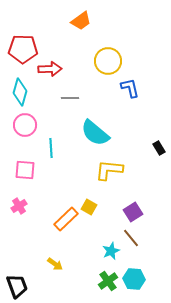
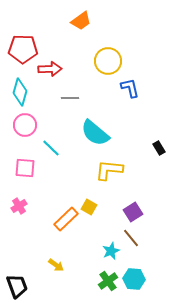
cyan line: rotated 42 degrees counterclockwise
pink square: moved 2 px up
yellow arrow: moved 1 px right, 1 px down
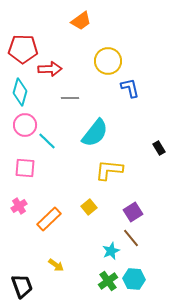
cyan semicircle: rotated 92 degrees counterclockwise
cyan line: moved 4 px left, 7 px up
yellow square: rotated 21 degrees clockwise
orange rectangle: moved 17 px left
black trapezoid: moved 5 px right
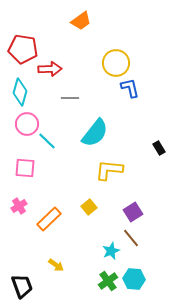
red pentagon: rotated 8 degrees clockwise
yellow circle: moved 8 px right, 2 px down
pink circle: moved 2 px right, 1 px up
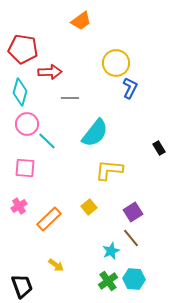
red arrow: moved 3 px down
blue L-shape: rotated 40 degrees clockwise
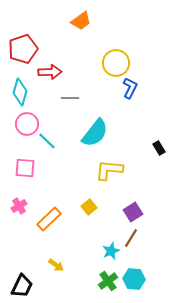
red pentagon: rotated 28 degrees counterclockwise
brown line: rotated 72 degrees clockwise
black trapezoid: rotated 45 degrees clockwise
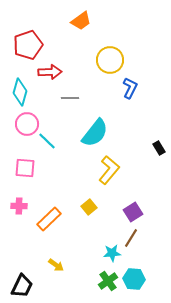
red pentagon: moved 5 px right, 4 px up
yellow circle: moved 6 px left, 3 px up
yellow L-shape: rotated 124 degrees clockwise
pink cross: rotated 35 degrees clockwise
cyan star: moved 1 px right, 2 px down; rotated 18 degrees clockwise
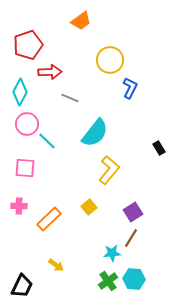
cyan diamond: rotated 12 degrees clockwise
gray line: rotated 24 degrees clockwise
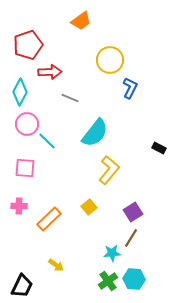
black rectangle: rotated 32 degrees counterclockwise
